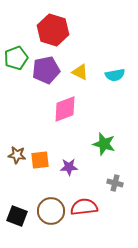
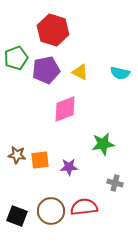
cyan semicircle: moved 5 px right, 2 px up; rotated 24 degrees clockwise
green star: moved 1 px left; rotated 25 degrees counterclockwise
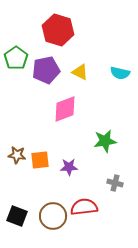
red hexagon: moved 5 px right
green pentagon: rotated 15 degrees counterclockwise
green star: moved 2 px right, 3 px up
brown circle: moved 2 px right, 5 px down
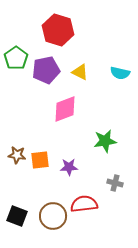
red semicircle: moved 3 px up
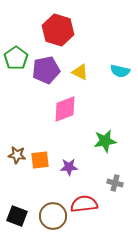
cyan semicircle: moved 2 px up
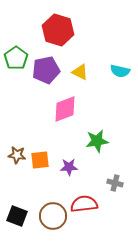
green star: moved 8 px left
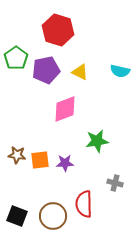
purple star: moved 4 px left, 4 px up
red semicircle: rotated 84 degrees counterclockwise
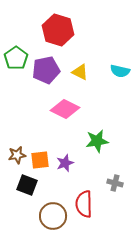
pink diamond: rotated 48 degrees clockwise
brown star: rotated 18 degrees counterclockwise
purple star: rotated 18 degrees counterclockwise
black square: moved 10 px right, 31 px up
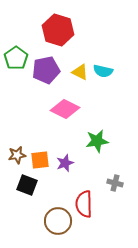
cyan semicircle: moved 17 px left
brown circle: moved 5 px right, 5 px down
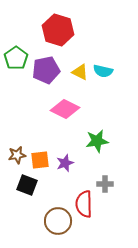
gray cross: moved 10 px left, 1 px down; rotated 14 degrees counterclockwise
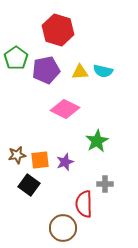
yellow triangle: rotated 30 degrees counterclockwise
green star: rotated 20 degrees counterclockwise
purple star: moved 1 px up
black square: moved 2 px right; rotated 15 degrees clockwise
brown circle: moved 5 px right, 7 px down
